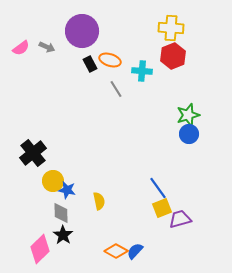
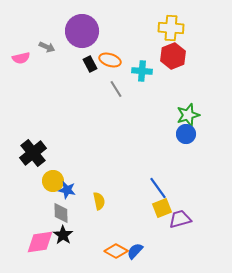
pink semicircle: moved 10 px down; rotated 24 degrees clockwise
blue circle: moved 3 px left
pink diamond: moved 7 px up; rotated 36 degrees clockwise
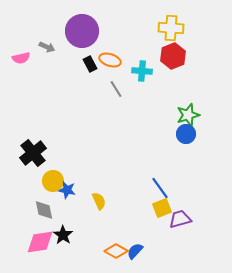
blue line: moved 2 px right
yellow semicircle: rotated 12 degrees counterclockwise
gray diamond: moved 17 px left, 3 px up; rotated 10 degrees counterclockwise
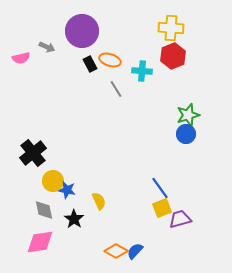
black star: moved 11 px right, 16 px up
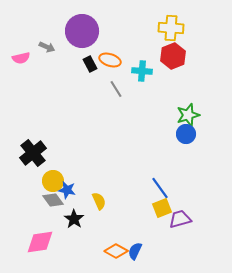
gray diamond: moved 9 px right, 10 px up; rotated 25 degrees counterclockwise
blue semicircle: rotated 18 degrees counterclockwise
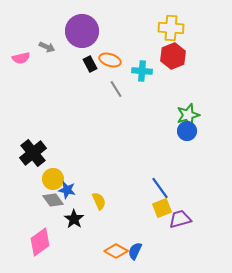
blue circle: moved 1 px right, 3 px up
yellow circle: moved 2 px up
pink diamond: rotated 28 degrees counterclockwise
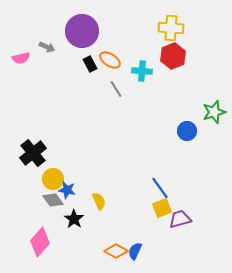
orange ellipse: rotated 15 degrees clockwise
green star: moved 26 px right, 3 px up
pink diamond: rotated 12 degrees counterclockwise
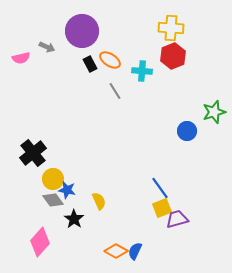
gray line: moved 1 px left, 2 px down
purple trapezoid: moved 3 px left
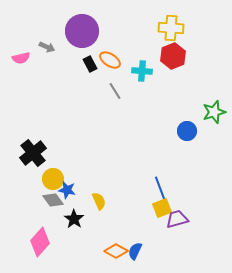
blue line: rotated 15 degrees clockwise
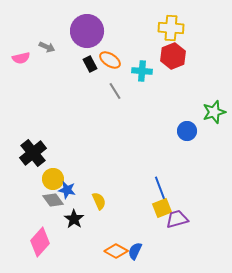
purple circle: moved 5 px right
